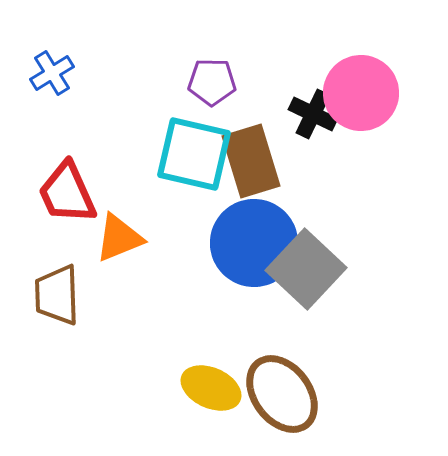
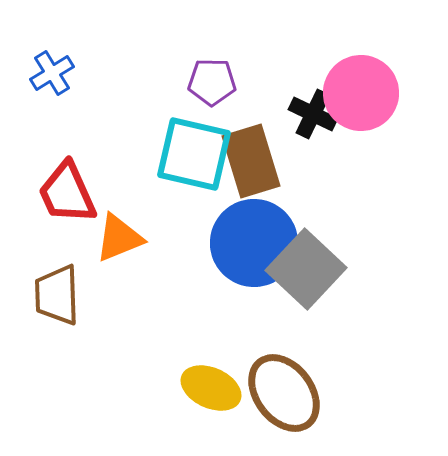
brown ellipse: moved 2 px right, 1 px up
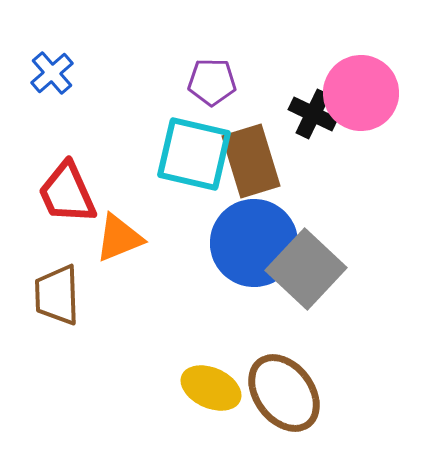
blue cross: rotated 9 degrees counterclockwise
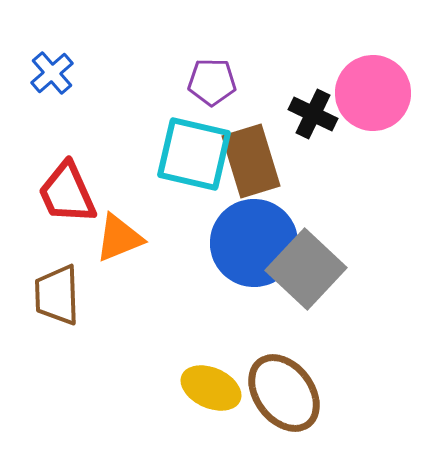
pink circle: moved 12 px right
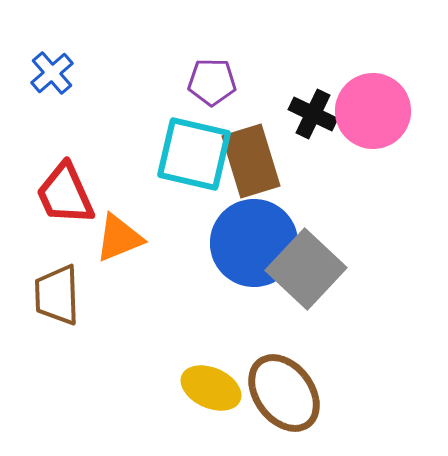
pink circle: moved 18 px down
red trapezoid: moved 2 px left, 1 px down
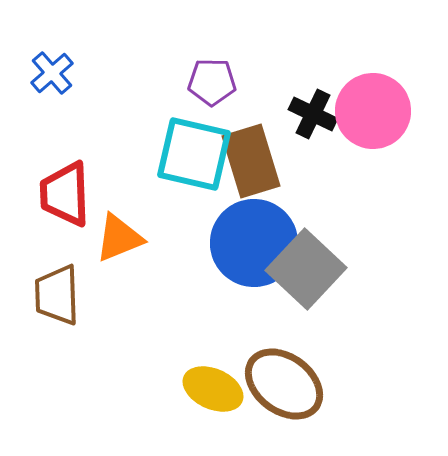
red trapezoid: rotated 22 degrees clockwise
yellow ellipse: moved 2 px right, 1 px down
brown ellipse: moved 9 px up; rotated 16 degrees counterclockwise
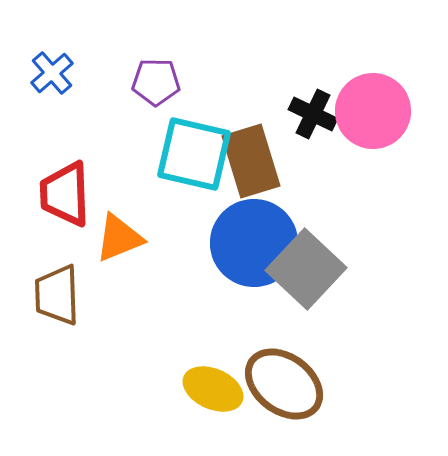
purple pentagon: moved 56 px left
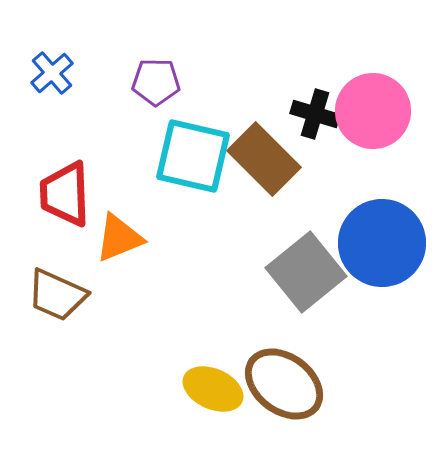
black cross: moved 2 px right; rotated 9 degrees counterclockwise
cyan square: moved 1 px left, 2 px down
brown rectangle: moved 13 px right, 2 px up; rotated 28 degrees counterclockwise
blue circle: moved 128 px right
gray square: moved 3 px down; rotated 8 degrees clockwise
brown trapezoid: rotated 64 degrees counterclockwise
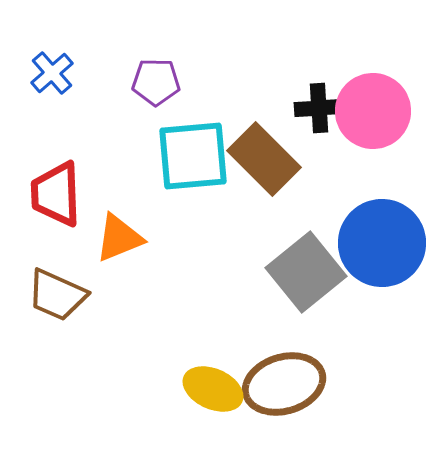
black cross: moved 4 px right, 6 px up; rotated 21 degrees counterclockwise
cyan square: rotated 18 degrees counterclockwise
red trapezoid: moved 9 px left
brown ellipse: rotated 54 degrees counterclockwise
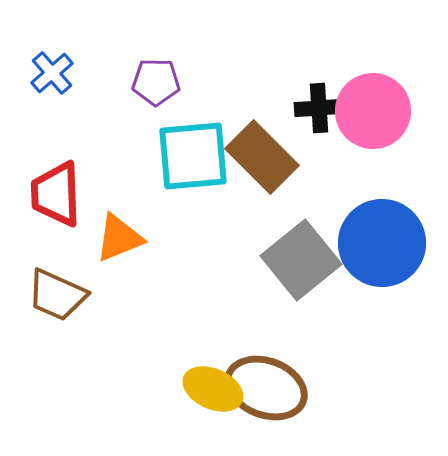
brown rectangle: moved 2 px left, 2 px up
gray square: moved 5 px left, 12 px up
brown ellipse: moved 18 px left, 4 px down; rotated 38 degrees clockwise
